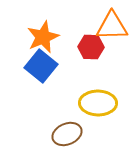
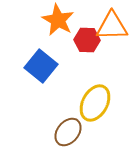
orange star: moved 15 px right, 17 px up; rotated 20 degrees counterclockwise
red hexagon: moved 4 px left, 7 px up
yellow ellipse: moved 3 px left; rotated 63 degrees counterclockwise
brown ellipse: moved 1 px right, 2 px up; rotated 28 degrees counterclockwise
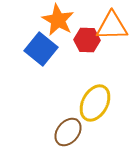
blue square: moved 17 px up
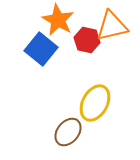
orange triangle: rotated 12 degrees counterclockwise
red hexagon: rotated 10 degrees clockwise
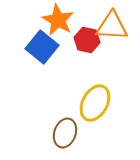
orange triangle: rotated 16 degrees clockwise
blue square: moved 1 px right, 2 px up
brown ellipse: moved 3 px left, 1 px down; rotated 20 degrees counterclockwise
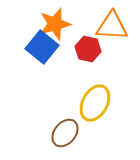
orange star: moved 3 px left, 4 px down; rotated 28 degrees clockwise
red hexagon: moved 1 px right, 9 px down
brown ellipse: rotated 20 degrees clockwise
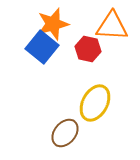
orange star: moved 2 px left
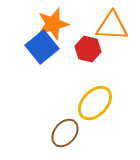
blue square: rotated 12 degrees clockwise
yellow ellipse: rotated 15 degrees clockwise
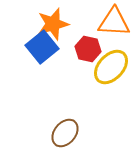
orange triangle: moved 2 px right, 4 px up
yellow ellipse: moved 16 px right, 36 px up
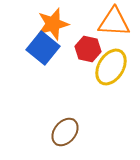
blue square: moved 1 px right, 1 px down; rotated 12 degrees counterclockwise
yellow ellipse: rotated 12 degrees counterclockwise
brown ellipse: moved 1 px up
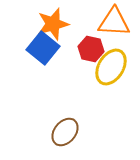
red hexagon: moved 3 px right
